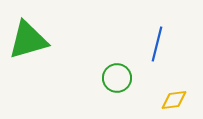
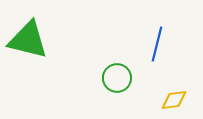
green triangle: rotated 30 degrees clockwise
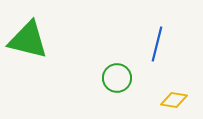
yellow diamond: rotated 16 degrees clockwise
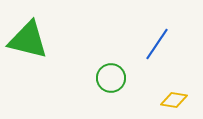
blue line: rotated 20 degrees clockwise
green circle: moved 6 px left
